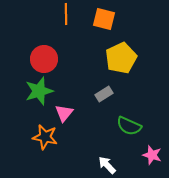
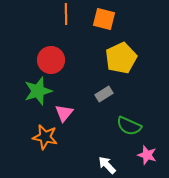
red circle: moved 7 px right, 1 px down
green star: moved 1 px left
pink star: moved 5 px left
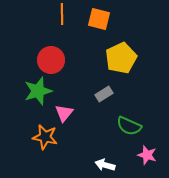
orange line: moved 4 px left
orange square: moved 5 px left
white arrow: moved 2 px left; rotated 30 degrees counterclockwise
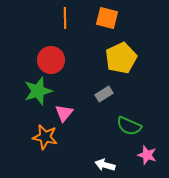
orange line: moved 3 px right, 4 px down
orange square: moved 8 px right, 1 px up
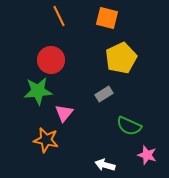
orange line: moved 6 px left, 2 px up; rotated 25 degrees counterclockwise
green star: rotated 12 degrees clockwise
orange star: moved 1 px right, 3 px down
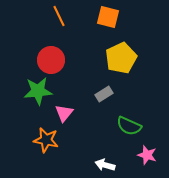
orange square: moved 1 px right, 1 px up
